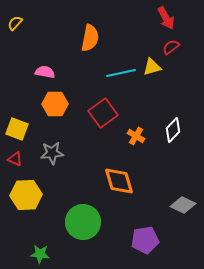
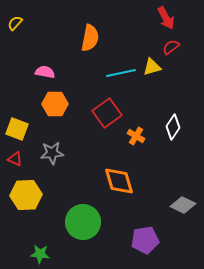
red square: moved 4 px right
white diamond: moved 3 px up; rotated 10 degrees counterclockwise
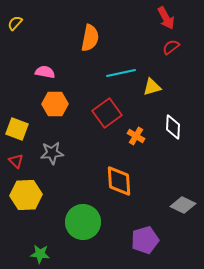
yellow triangle: moved 20 px down
white diamond: rotated 30 degrees counterclockwise
red triangle: moved 1 px right, 2 px down; rotated 21 degrees clockwise
orange diamond: rotated 12 degrees clockwise
purple pentagon: rotated 8 degrees counterclockwise
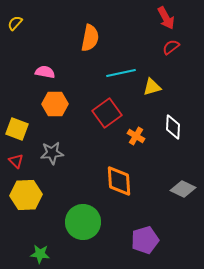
gray diamond: moved 16 px up
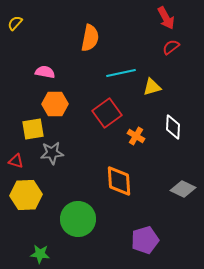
yellow square: moved 16 px right; rotated 30 degrees counterclockwise
red triangle: rotated 28 degrees counterclockwise
green circle: moved 5 px left, 3 px up
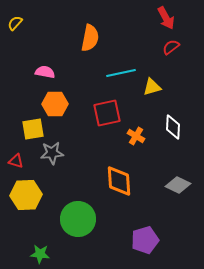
red square: rotated 24 degrees clockwise
gray diamond: moved 5 px left, 4 px up
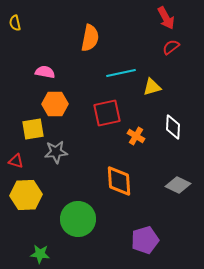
yellow semicircle: rotated 56 degrees counterclockwise
gray star: moved 4 px right, 1 px up
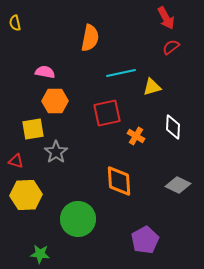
orange hexagon: moved 3 px up
gray star: rotated 30 degrees counterclockwise
purple pentagon: rotated 12 degrees counterclockwise
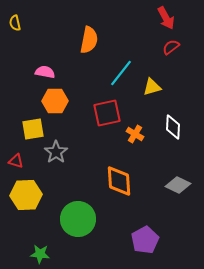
orange semicircle: moved 1 px left, 2 px down
cyan line: rotated 40 degrees counterclockwise
orange cross: moved 1 px left, 2 px up
